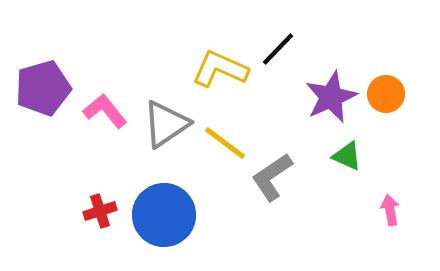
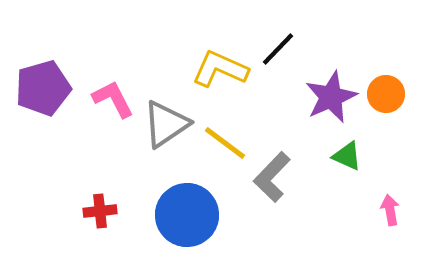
pink L-shape: moved 8 px right, 12 px up; rotated 12 degrees clockwise
gray L-shape: rotated 12 degrees counterclockwise
red cross: rotated 12 degrees clockwise
blue circle: moved 23 px right
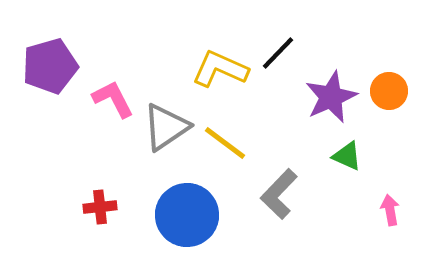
black line: moved 4 px down
purple pentagon: moved 7 px right, 22 px up
orange circle: moved 3 px right, 3 px up
gray triangle: moved 3 px down
gray L-shape: moved 7 px right, 17 px down
red cross: moved 4 px up
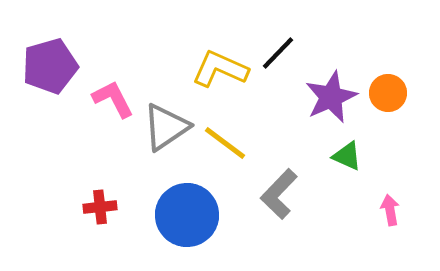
orange circle: moved 1 px left, 2 px down
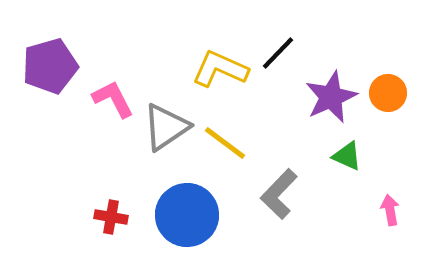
red cross: moved 11 px right, 10 px down; rotated 16 degrees clockwise
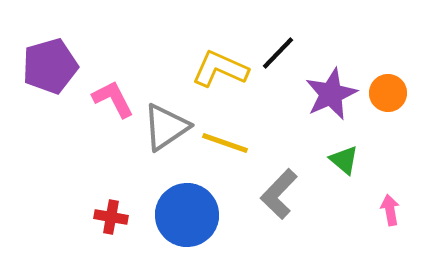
purple star: moved 3 px up
yellow line: rotated 18 degrees counterclockwise
green triangle: moved 3 px left, 4 px down; rotated 16 degrees clockwise
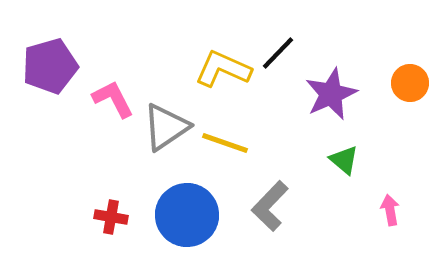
yellow L-shape: moved 3 px right
orange circle: moved 22 px right, 10 px up
gray L-shape: moved 9 px left, 12 px down
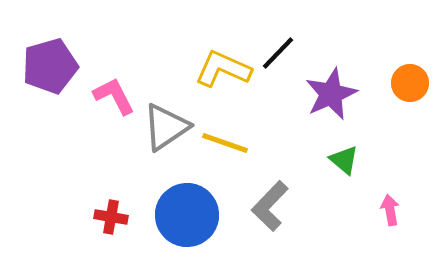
pink L-shape: moved 1 px right, 3 px up
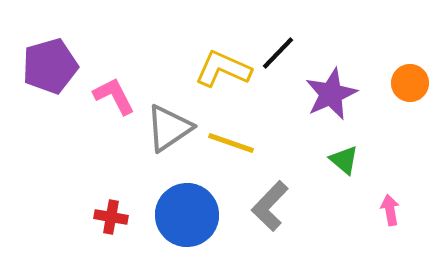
gray triangle: moved 3 px right, 1 px down
yellow line: moved 6 px right
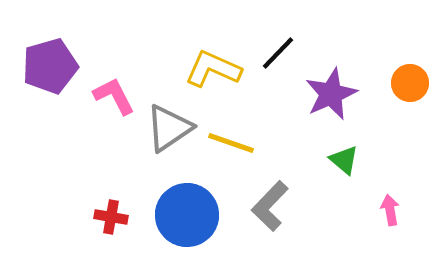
yellow L-shape: moved 10 px left
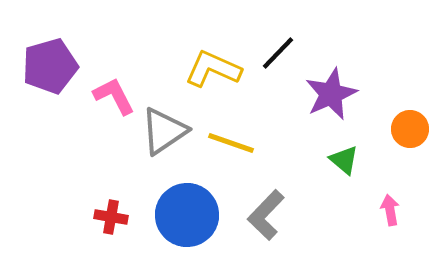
orange circle: moved 46 px down
gray triangle: moved 5 px left, 3 px down
gray L-shape: moved 4 px left, 9 px down
